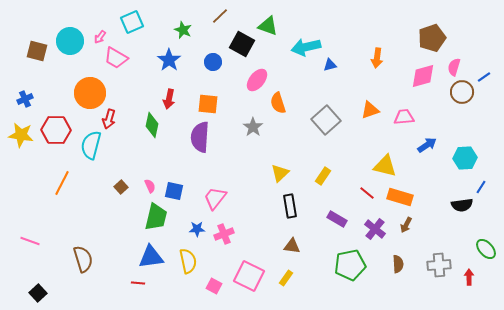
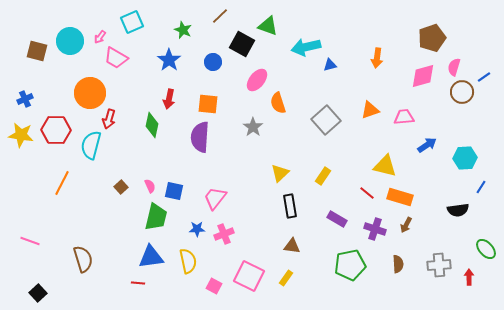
black semicircle at (462, 205): moved 4 px left, 5 px down
purple cross at (375, 229): rotated 20 degrees counterclockwise
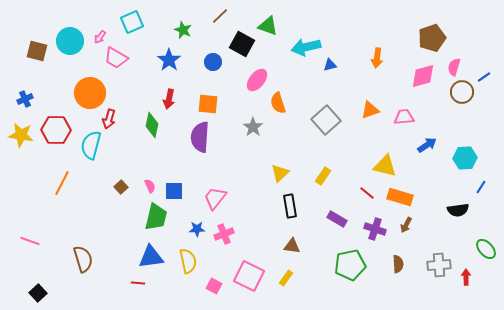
blue square at (174, 191): rotated 12 degrees counterclockwise
red arrow at (469, 277): moved 3 px left
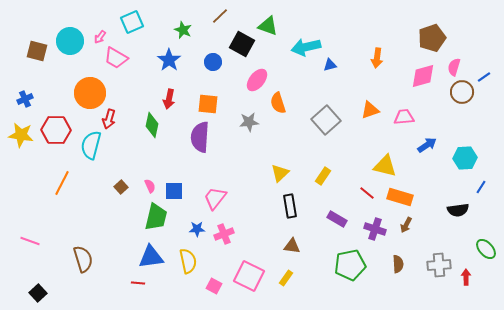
gray star at (253, 127): moved 4 px left, 5 px up; rotated 30 degrees clockwise
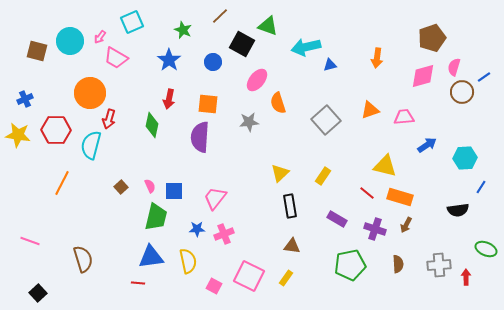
yellow star at (21, 135): moved 3 px left
green ellipse at (486, 249): rotated 25 degrees counterclockwise
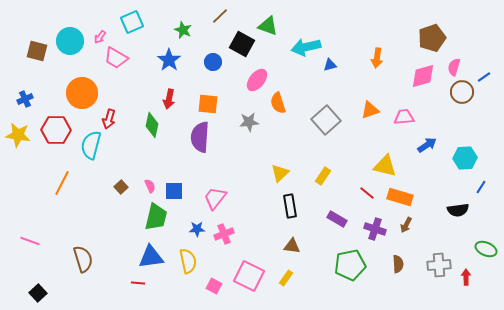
orange circle at (90, 93): moved 8 px left
